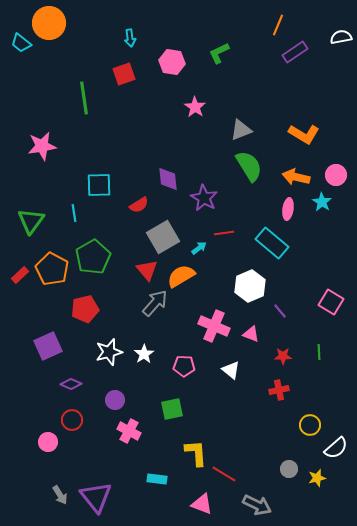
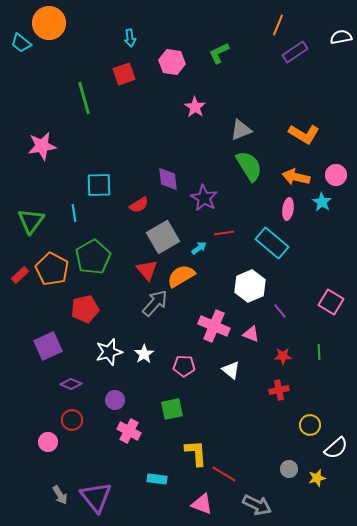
green line at (84, 98): rotated 8 degrees counterclockwise
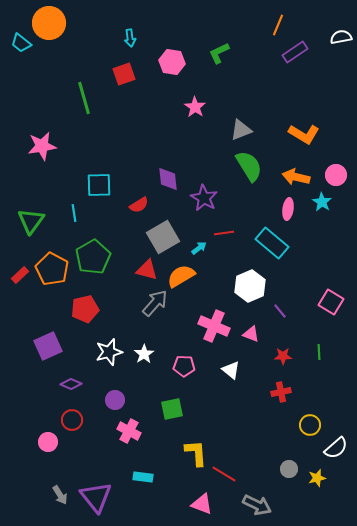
red triangle at (147, 270): rotated 35 degrees counterclockwise
red cross at (279, 390): moved 2 px right, 2 px down
cyan rectangle at (157, 479): moved 14 px left, 2 px up
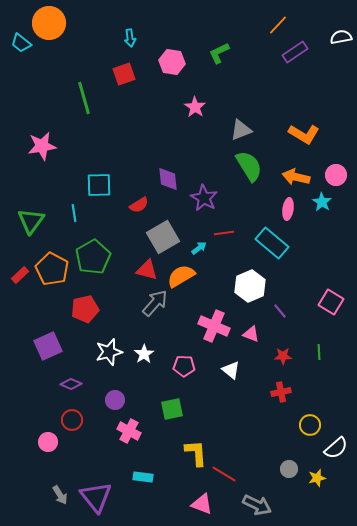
orange line at (278, 25): rotated 20 degrees clockwise
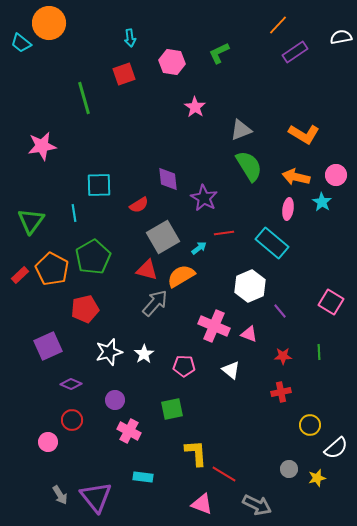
pink triangle at (251, 334): moved 2 px left
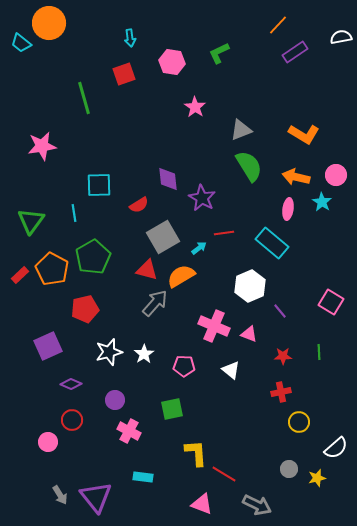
purple star at (204, 198): moved 2 px left
yellow circle at (310, 425): moved 11 px left, 3 px up
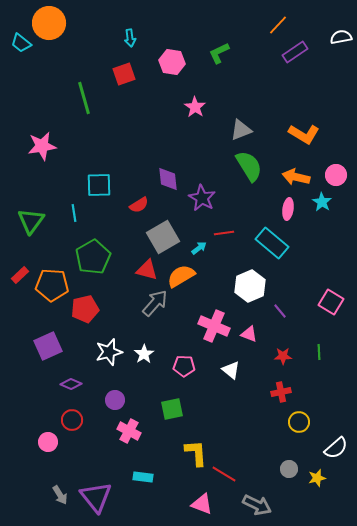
orange pentagon at (52, 269): moved 16 px down; rotated 24 degrees counterclockwise
